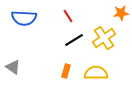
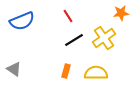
blue semicircle: moved 2 px left, 3 px down; rotated 25 degrees counterclockwise
gray triangle: moved 1 px right, 2 px down
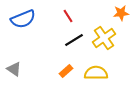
blue semicircle: moved 1 px right, 2 px up
orange rectangle: rotated 32 degrees clockwise
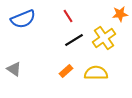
orange star: moved 1 px left, 1 px down
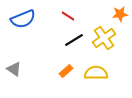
red line: rotated 24 degrees counterclockwise
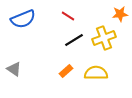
yellow cross: rotated 15 degrees clockwise
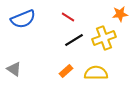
red line: moved 1 px down
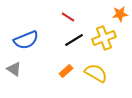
blue semicircle: moved 3 px right, 21 px down
yellow semicircle: rotated 30 degrees clockwise
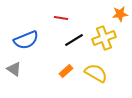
red line: moved 7 px left, 1 px down; rotated 24 degrees counterclockwise
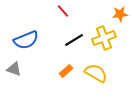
red line: moved 2 px right, 7 px up; rotated 40 degrees clockwise
gray triangle: rotated 14 degrees counterclockwise
